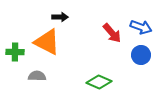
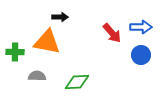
blue arrow: rotated 20 degrees counterclockwise
orange triangle: rotated 16 degrees counterclockwise
green diamond: moved 22 px left; rotated 25 degrees counterclockwise
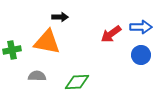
red arrow: moved 1 px left, 1 px down; rotated 95 degrees clockwise
green cross: moved 3 px left, 2 px up; rotated 12 degrees counterclockwise
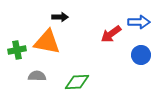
blue arrow: moved 2 px left, 5 px up
green cross: moved 5 px right
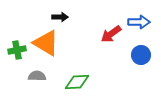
orange triangle: moved 1 px left, 1 px down; rotated 20 degrees clockwise
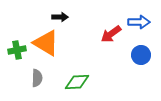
gray semicircle: moved 2 px down; rotated 90 degrees clockwise
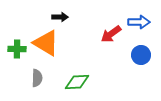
green cross: moved 1 px up; rotated 12 degrees clockwise
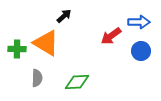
black arrow: moved 4 px right, 1 px up; rotated 42 degrees counterclockwise
red arrow: moved 2 px down
blue circle: moved 4 px up
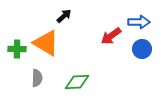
blue circle: moved 1 px right, 2 px up
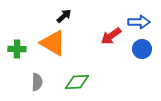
orange triangle: moved 7 px right
gray semicircle: moved 4 px down
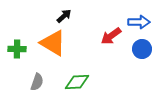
gray semicircle: rotated 18 degrees clockwise
